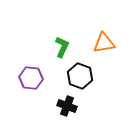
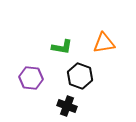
green L-shape: rotated 75 degrees clockwise
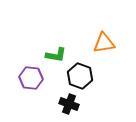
green L-shape: moved 6 px left, 8 px down
black cross: moved 2 px right, 2 px up
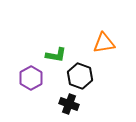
purple hexagon: rotated 25 degrees clockwise
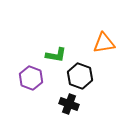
purple hexagon: rotated 10 degrees counterclockwise
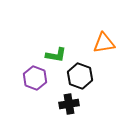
purple hexagon: moved 4 px right
black cross: rotated 30 degrees counterclockwise
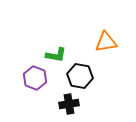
orange triangle: moved 2 px right, 1 px up
black hexagon: rotated 10 degrees counterclockwise
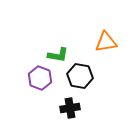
green L-shape: moved 2 px right
purple hexagon: moved 5 px right
black cross: moved 1 px right, 4 px down
